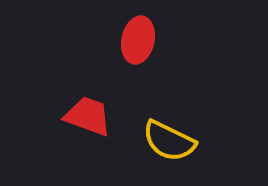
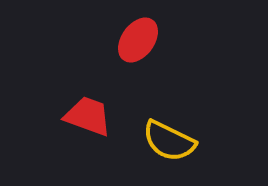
red ellipse: rotated 24 degrees clockwise
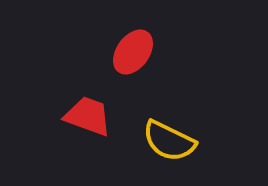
red ellipse: moved 5 px left, 12 px down
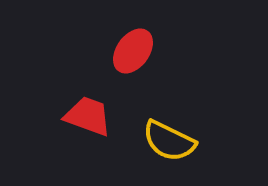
red ellipse: moved 1 px up
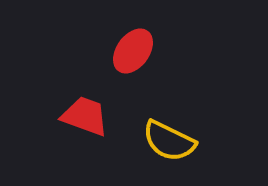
red trapezoid: moved 3 px left
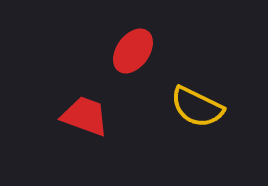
yellow semicircle: moved 28 px right, 34 px up
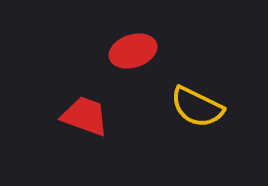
red ellipse: rotated 36 degrees clockwise
